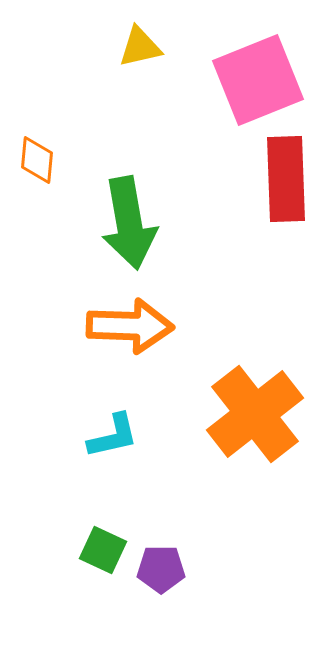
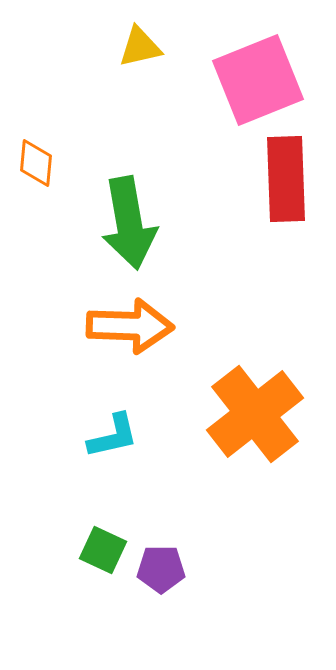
orange diamond: moved 1 px left, 3 px down
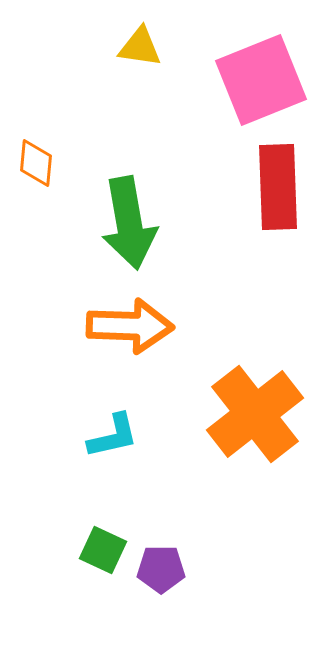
yellow triangle: rotated 21 degrees clockwise
pink square: moved 3 px right
red rectangle: moved 8 px left, 8 px down
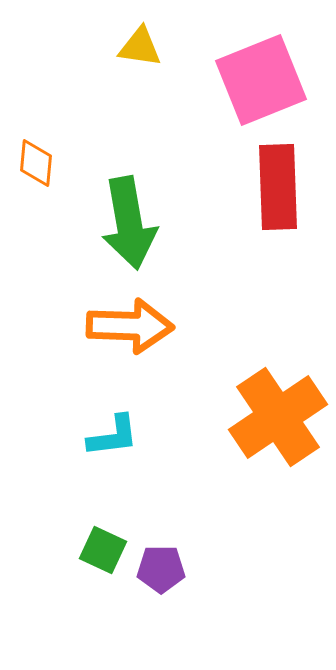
orange cross: moved 23 px right, 3 px down; rotated 4 degrees clockwise
cyan L-shape: rotated 6 degrees clockwise
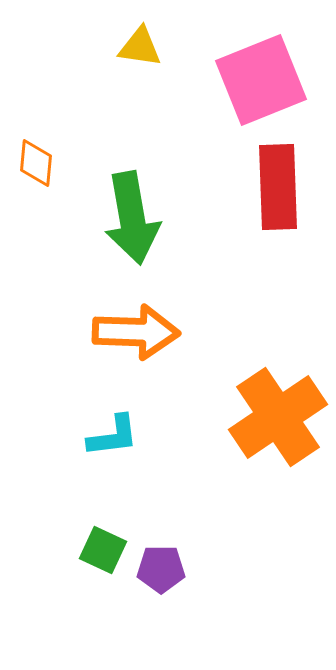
green arrow: moved 3 px right, 5 px up
orange arrow: moved 6 px right, 6 px down
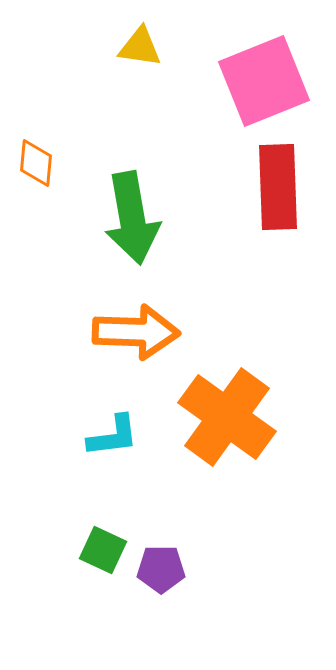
pink square: moved 3 px right, 1 px down
orange cross: moved 51 px left; rotated 20 degrees counterclockwise
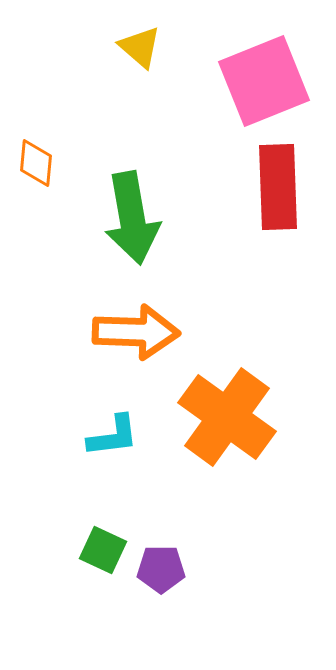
yellow triangle: rotated 33 degrees clockwise
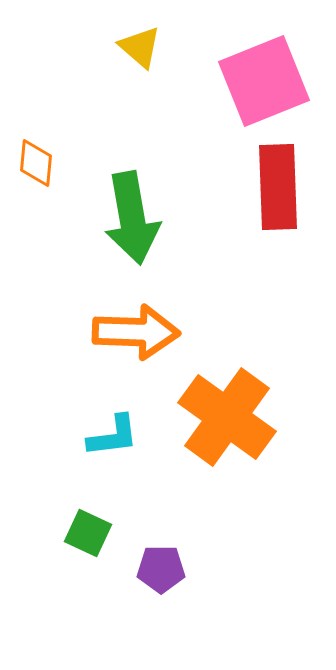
green square: moved 15 px left, 17 px up
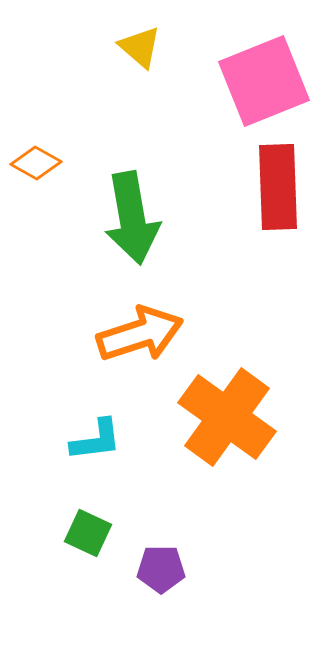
orange diamond: rotated 66 degrees counterclockwise
orange arrow: moved 4 px right, 2 px down; rotated 20 degrees counterclockwise
cyan L-shape: moved 17 px left, 4 px down
